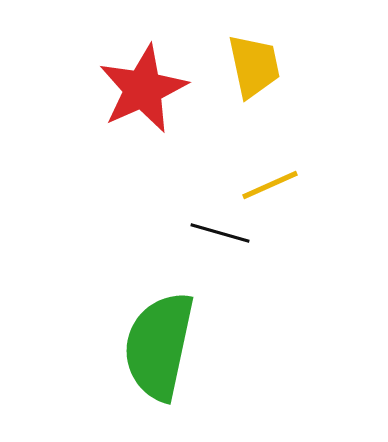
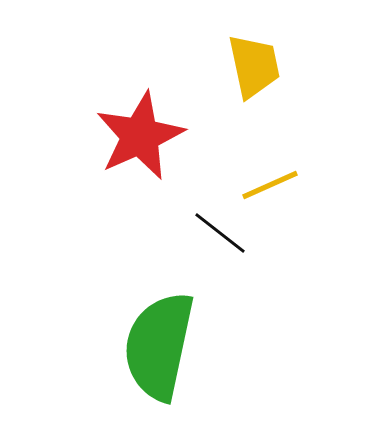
red star: moved 3 px left, 47 px down
black line: rotated 22 degrees clockwise
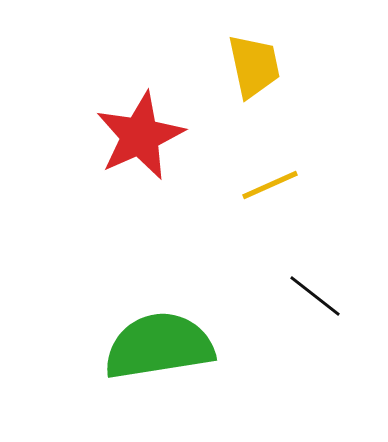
black line: moved 95 px right, 63 px down
green semicircle: rotated 69 degrees clockwise
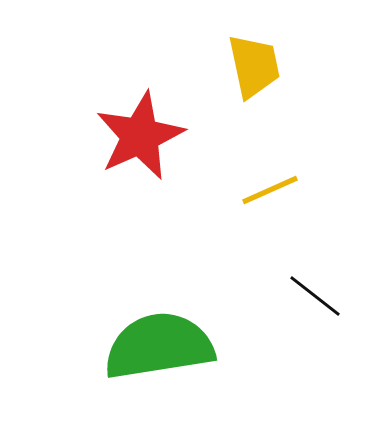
yellow line: moved 5 px down
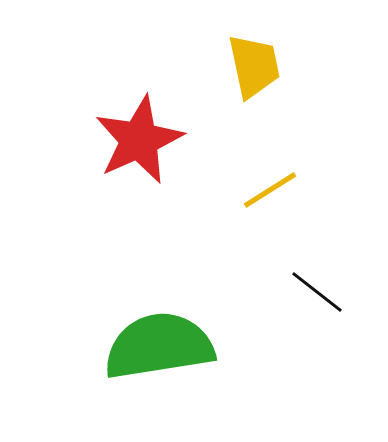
red star: moved 1 px left, 4 px down
yellow line: rotated 8 degrees counterclockwise
black line: moved 2 px right, 4 px up
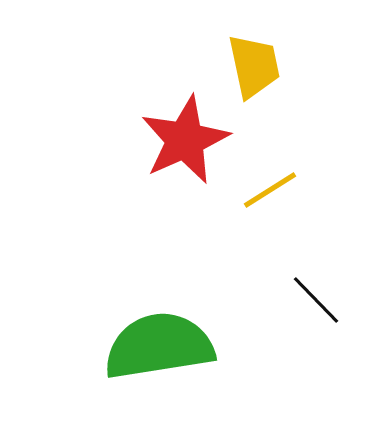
red star: moved 46 px right
black line: moved 1 px left, 8 px down; rotated 8 degrees clockwise
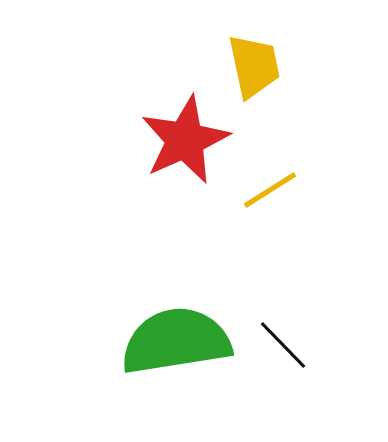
black line: moved 33 px left, 45 px down
green semicircle: moved 17 px right, 5 px up
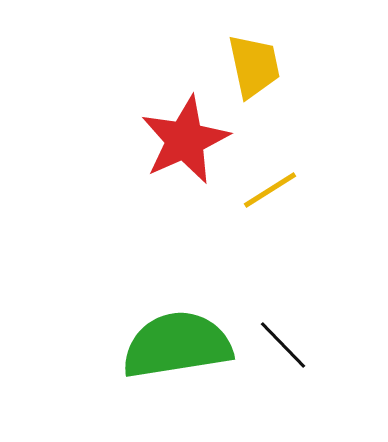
green semicircle: moved 1 px right, 4 px down
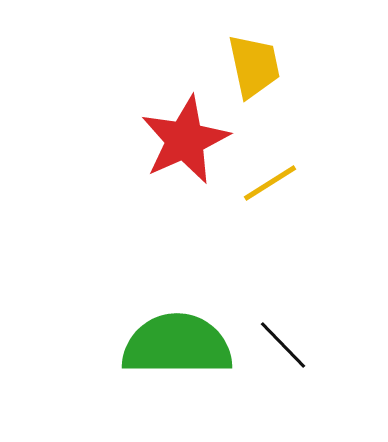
yellow line: moved 7 px up
green semicircle: rotated 9 degrees clockwise
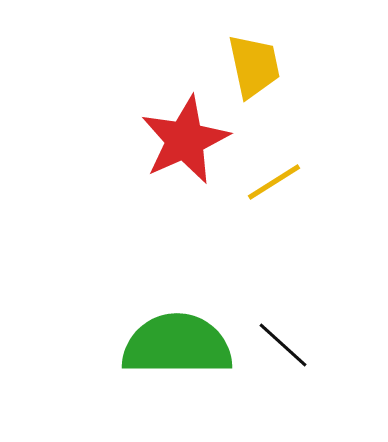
yellow line: moved 4 px right, 1 px up
black line: rotated 4 degrees counterclockwise
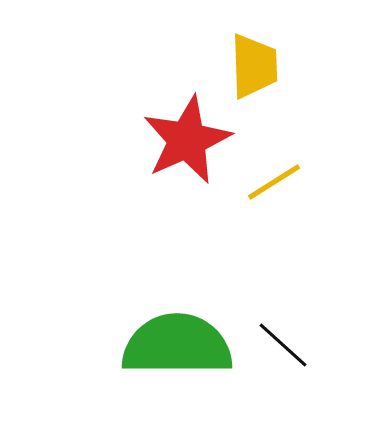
yellow trapezoid: rotated 10 degrees clockwise
red star: moved 2 px right
